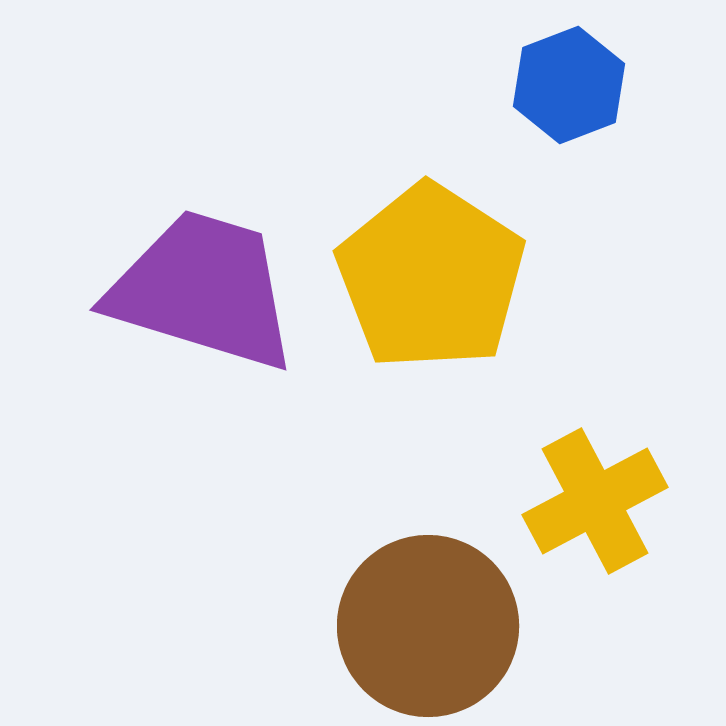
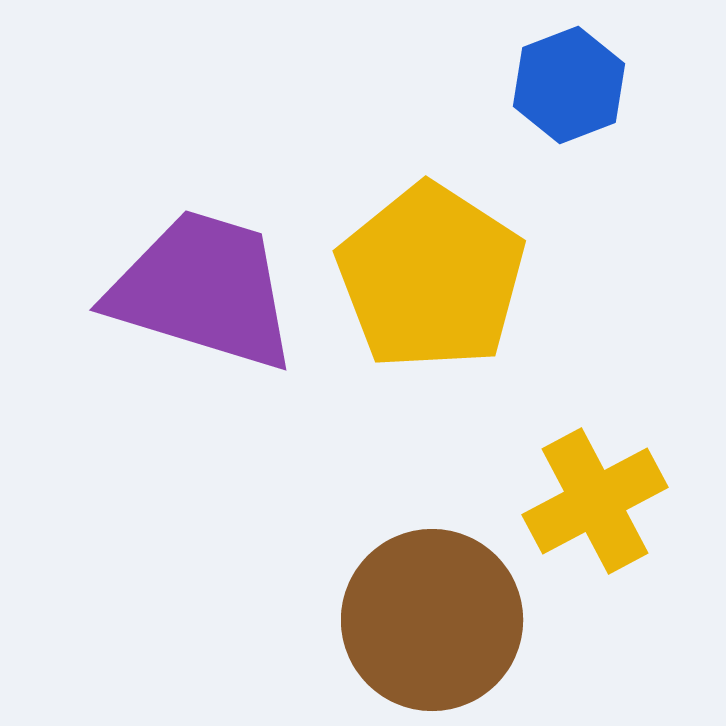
brown circle: moved 4 px right, 6 px up
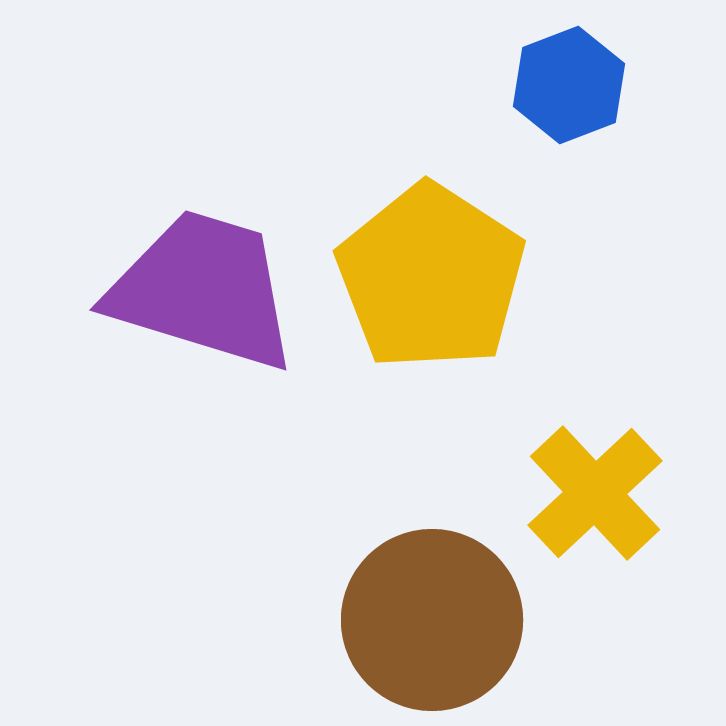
yellow cross: moved 8 px up; rotated 15 degrees counterclockwise
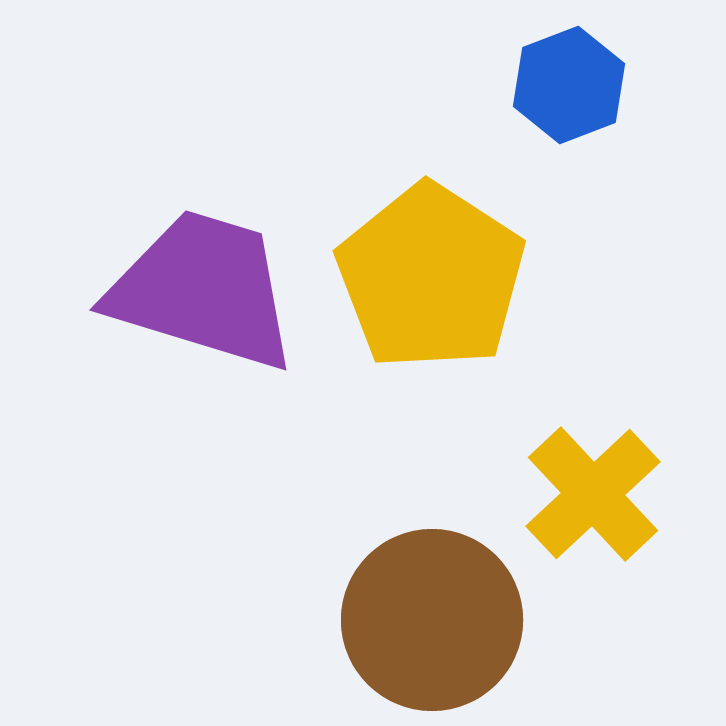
yellow cross: moved 2 px left, 1 px down
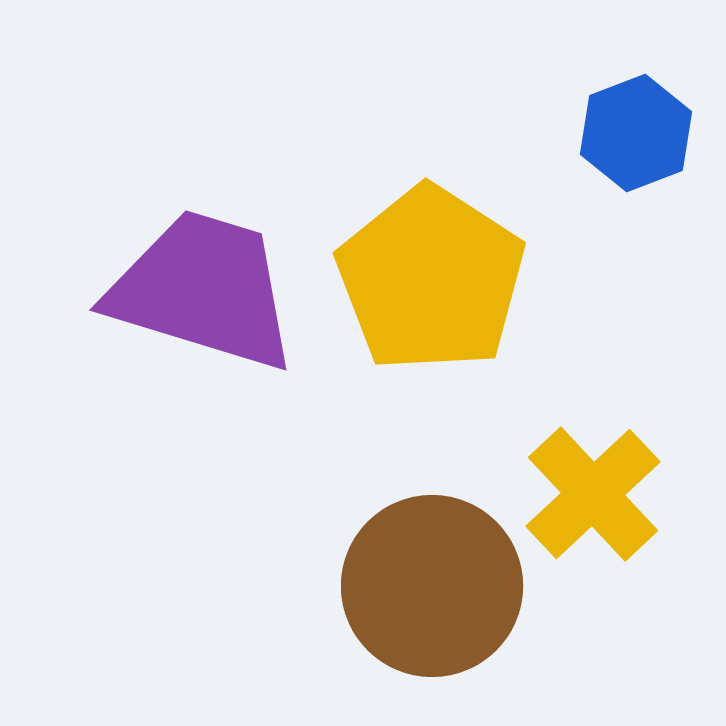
blue hexagon: moved 67 px right, 48 px down
yellow pentagon: moved 2 px down
brown circle: moved 34 px up
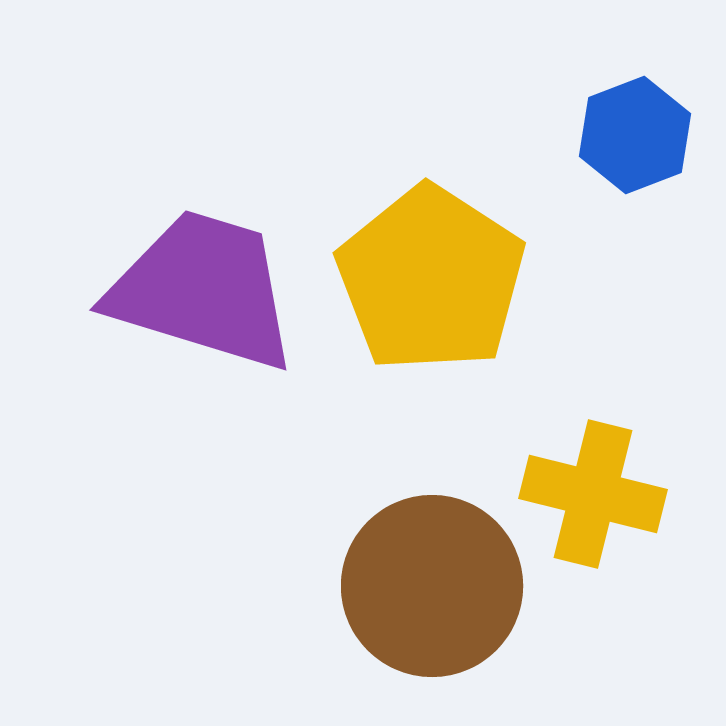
blue hexagon: moved 1 px left, 2 px down
yellow cross: rotated 33 degrees counterclockwise
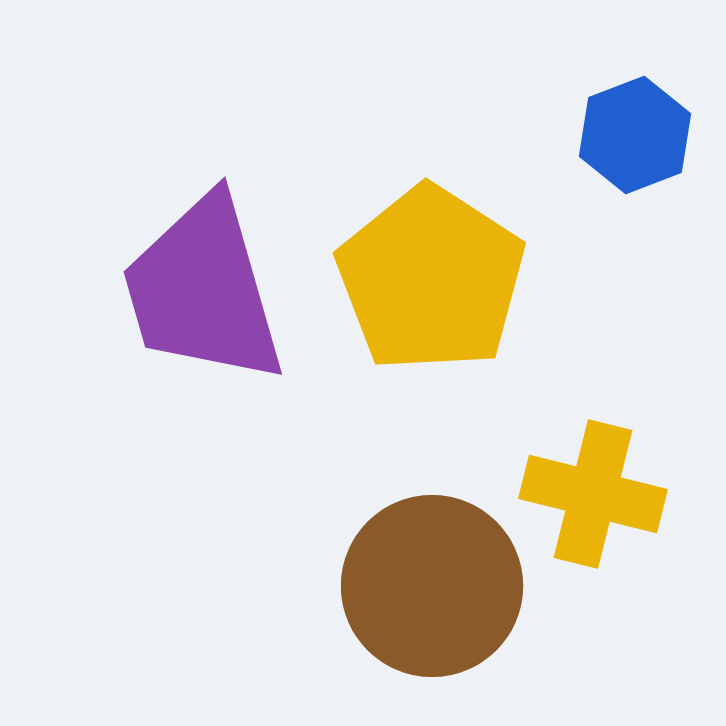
purple trapezoid: rotated 123 degrees counterclockwise
